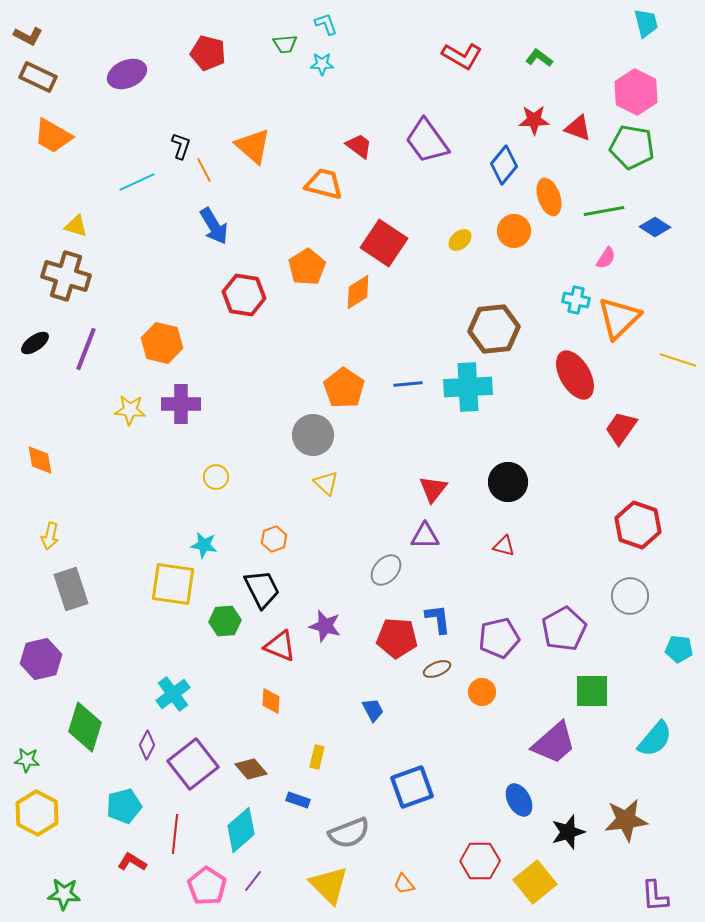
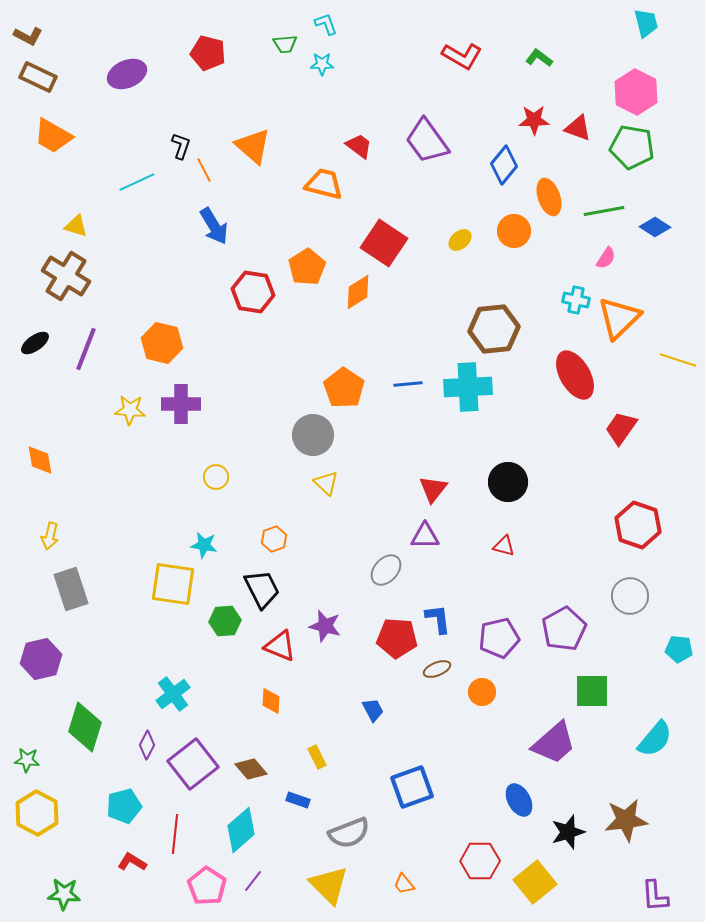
brown cross at (66, 276): rotated 15 degrees clockwise
red hexagon at (244, 295): moved 9 px right, 3 px up
yellow rectangle at (317, 757): rotated 40 degrees counterclockwise
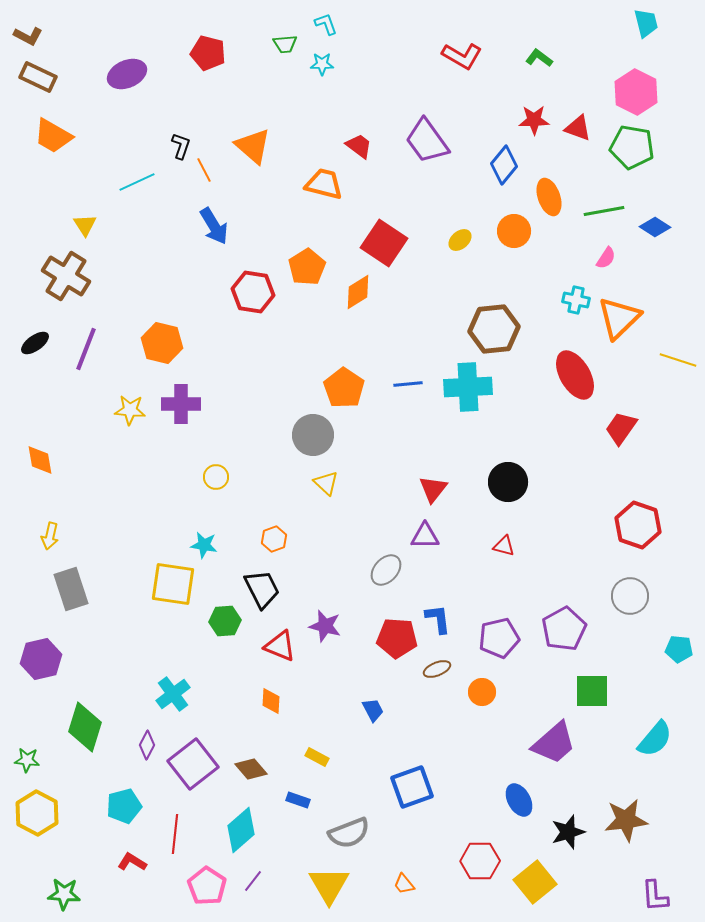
yellow triangle at (76, 226): moved 9 px right, 1 px up; rotated 40 degrees clockwise
yellow rectangle at (317, 757): rotated 35 degrees counterclockwise
yellow triangle at (329, 885): rotated 15 degrees clockwise
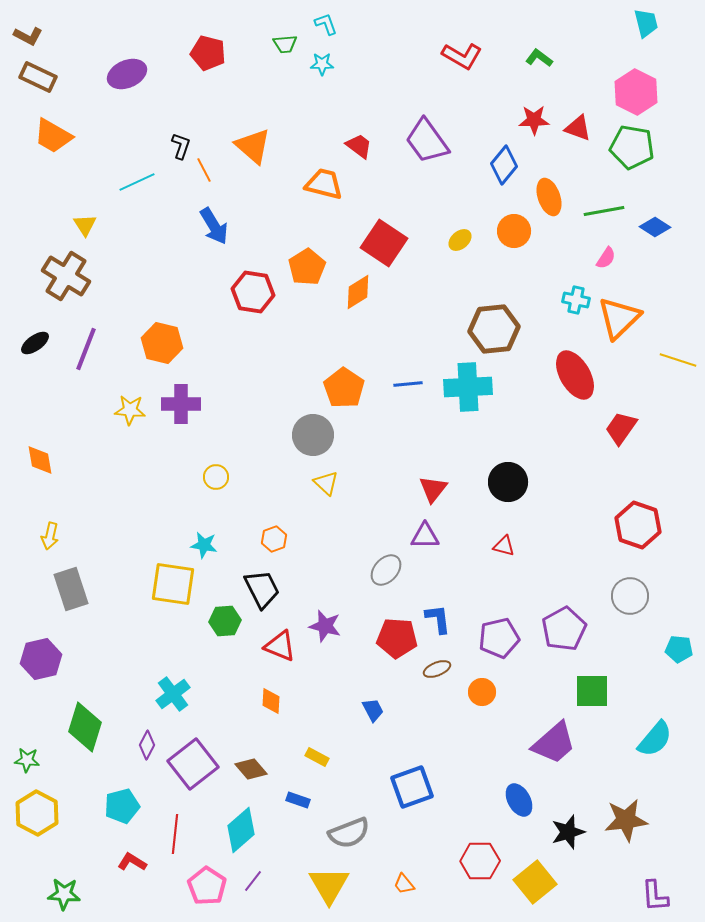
cyan pentagon at (124, 806): moved 2 px left
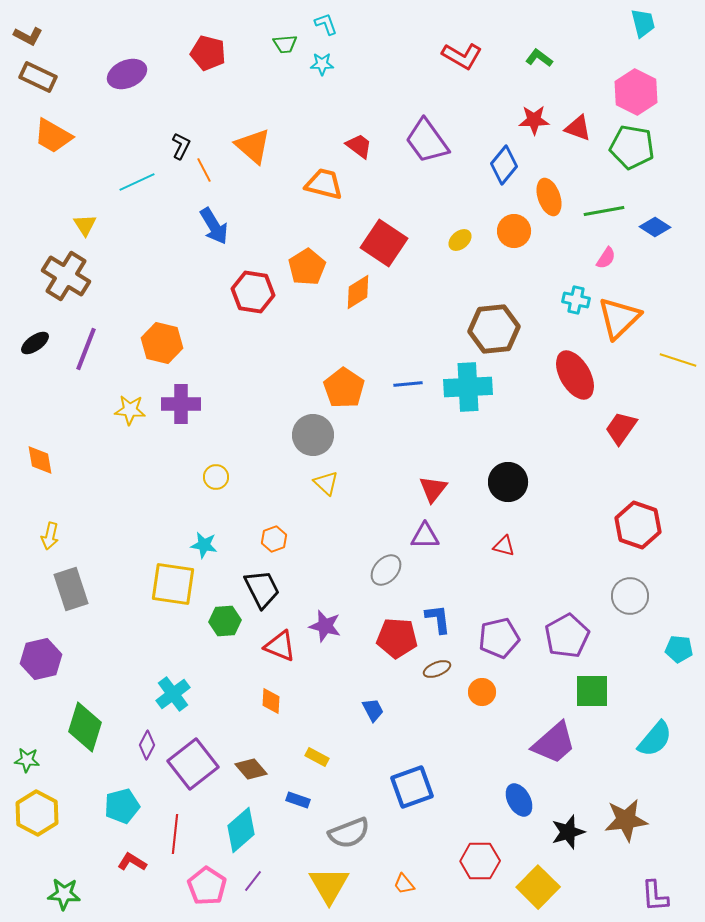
cyan trapezoid at (646, 23): moved 3 px left
black L-shape at (181, 146): rotated 8 degrees clockwise
purple pentagon at (564, 629): moved 3 px right, 7 px down
yellow square at (535, 882): moved 3 px right, 5 px down; rotated 6 degrees counterclockwise
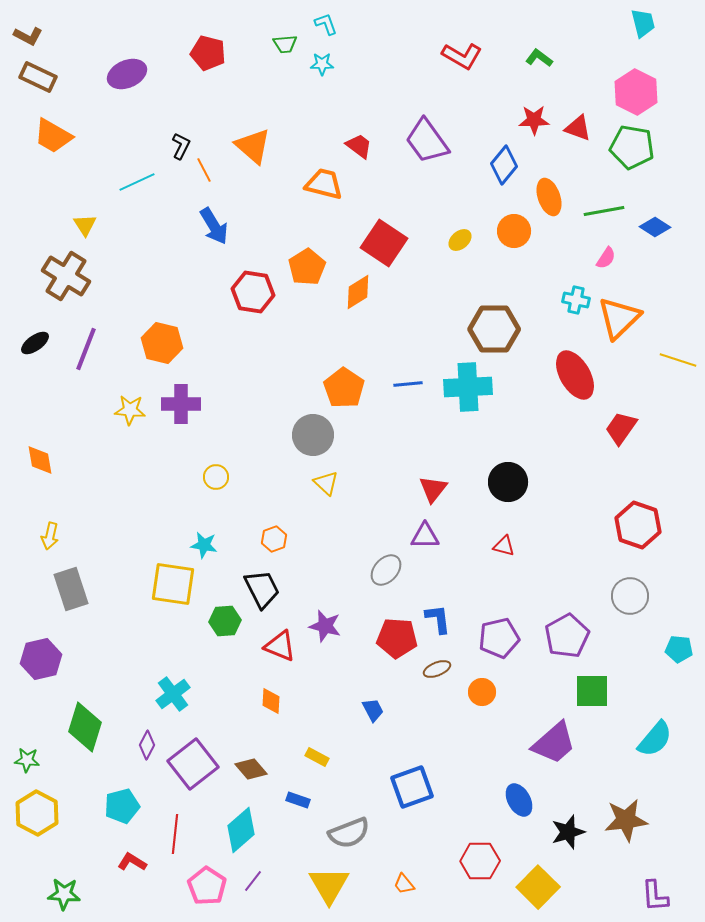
brown hexagon at (494, 329): rotated 6 degrees clockwise
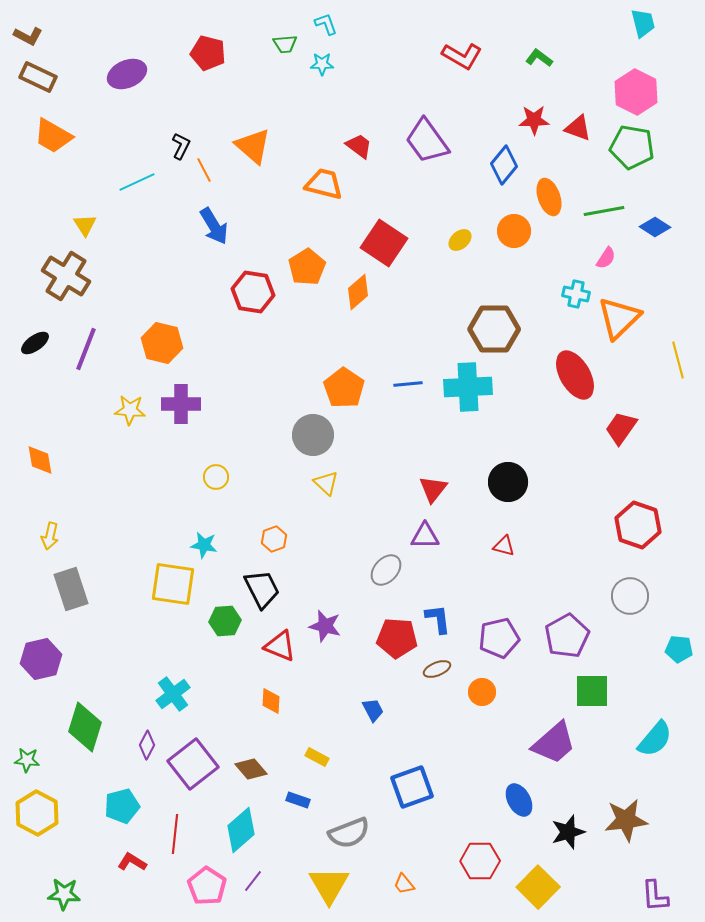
orange diamond at (358, 292): rotated 9 degrees counterclockwise
cyan cross at (576, 300): moved 6 px up
yellow line at (678, 360): rotated 57 degrees clockwise
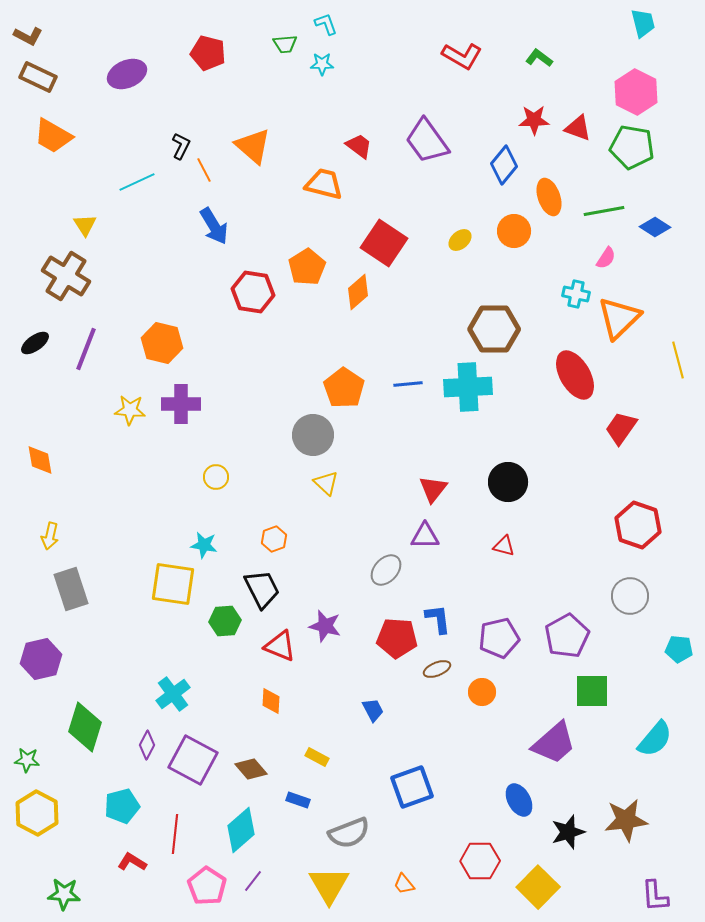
purple square at (193, 764): moved 4 px up; rotated 24 degrees counterclockwise
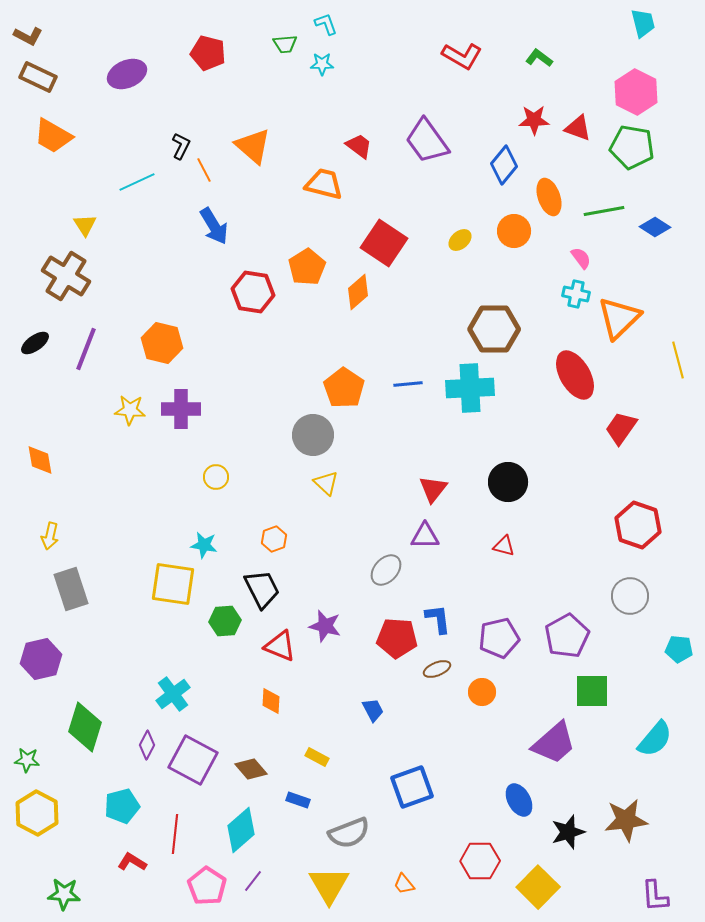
pink semicircle at (606, 258): moved 25 px left; rotated 70 degrees counterclockwise
cyan cross at (468, 387): moved 2 px right, 1 px down
purple cross at (181, 404): moved 5 px down
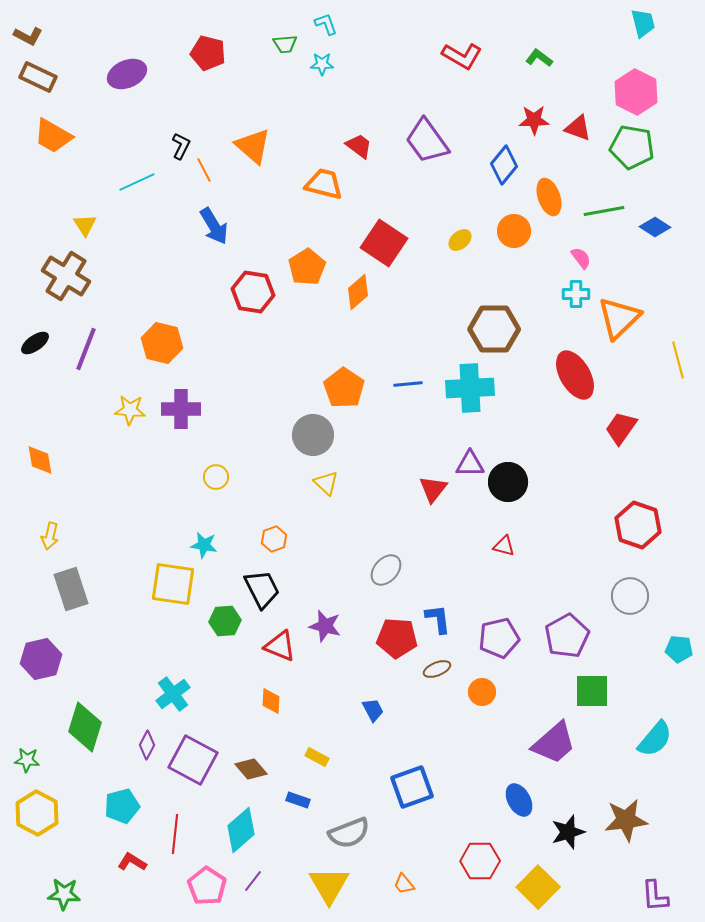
cyan cross at (576, 294): rotated 12 degrees counterclockwise
purple triangle at (425, 536): moved 45 px right, 72 px up
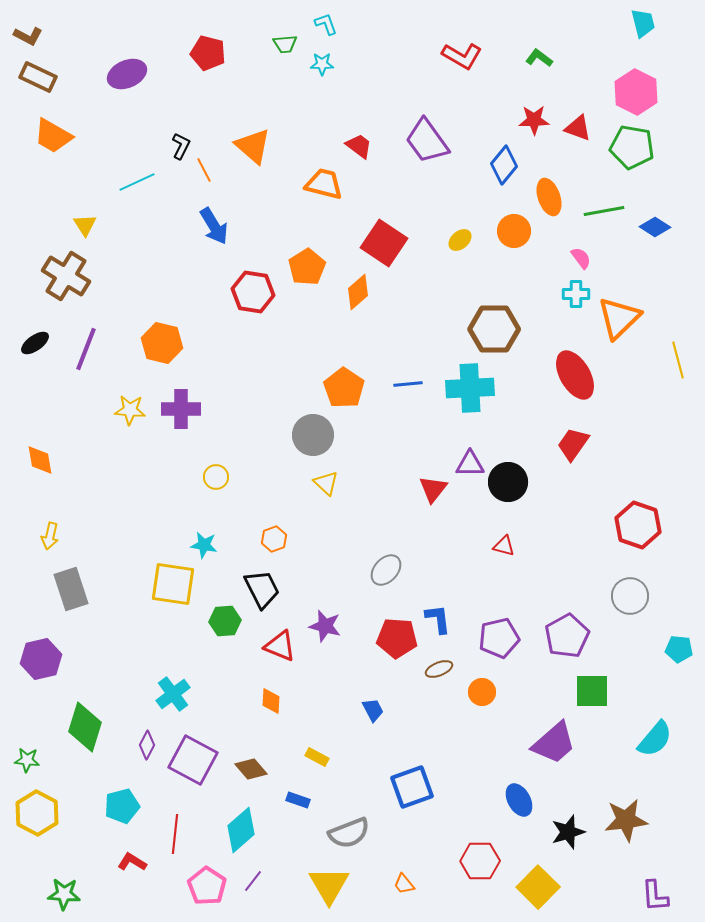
red trapezoid at (621, 428): moved 48 px left, 16 px down
brown ellipse at (437, 669): moved 2 px right
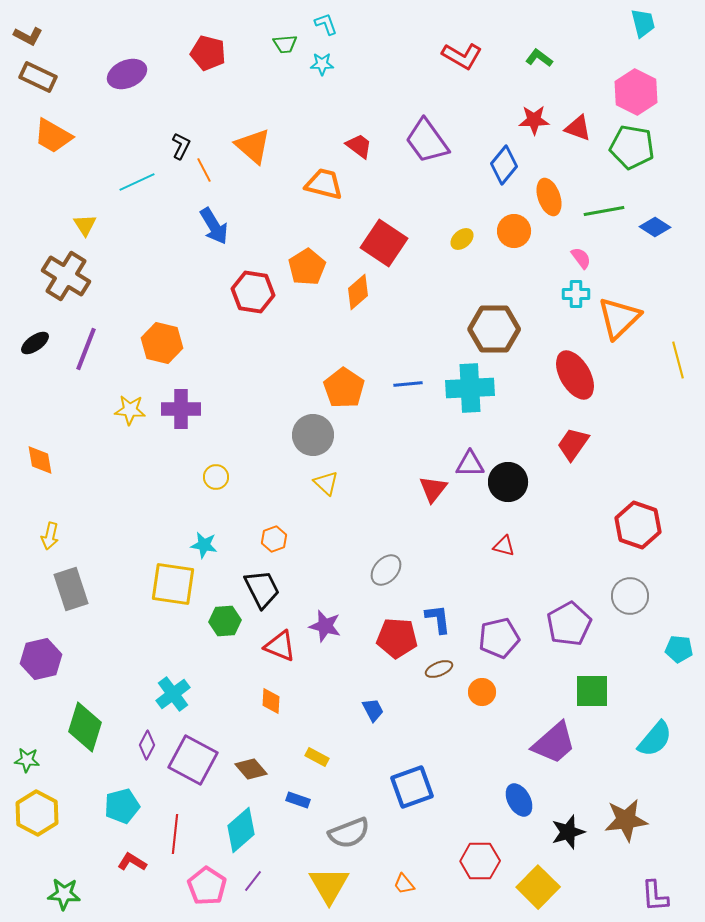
yellow ellipse at (460, 240): moved 2 px right, 1 px up
purple pentagon at (567, 636): moved 2 px right, 12 px up
